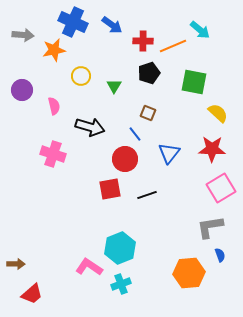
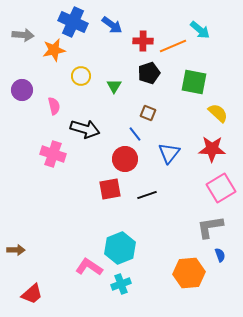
black arrow: moved 5 px left, 2 px down
brown arrow: moved 14 px up
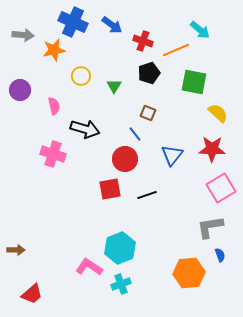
red cross: rotated 18 degrees clockwise
orange line: moved 3 px right, 4 px down
purple circle: moved 2 px left
blue triangle: moved 3 px right, 2 px down
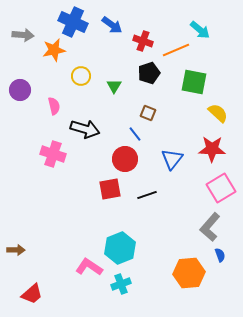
blue triangle: moved 4 px down
gray L-shape: rotated 40 degrees counterclockwise
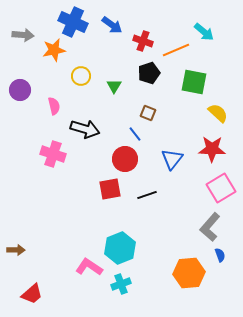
cyan arrow: moved 4 px right, 2 px down
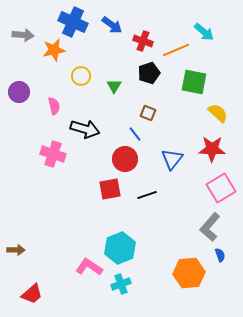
purple circle: moved 1 px left, 2 px down
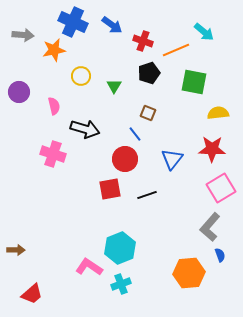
yellow semicircle: rotated 50 degrees counterclockwise
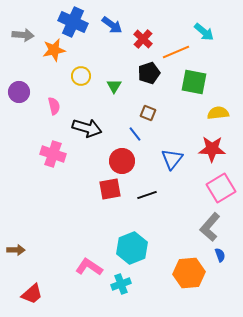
red cross: moved 2 px up; rotated 24 degrees clockwise
orange line: moved 2 px down
black arrow: moved 2 px right, 1 px up
red circle: moved 3 px left, 2 px down
cyan hexagon: moved 12 px right
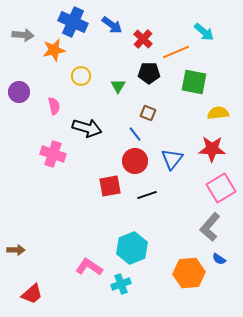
black pentagon: rotated 20 degrees clockwise
green triangle: moved 4 px right
red circle: moved 13 px right
red square: moved 3 px up
blue semicircle: moved 1 px left, 4 px down; rotated 144 degrees clockwise
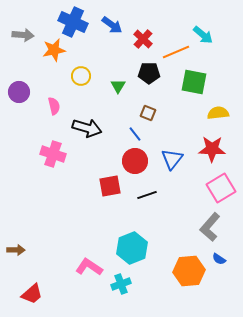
cyan arrow: moved 1 px left, 3 px down
orange hexagon: moved 2 px up
